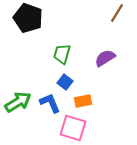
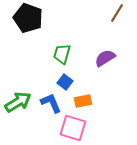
blue L-shape: moved 1 px right
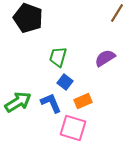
green trapezoid: moved 4 px left, 3 px down
orange rectangle: rotated 12 degrees counterclockwise
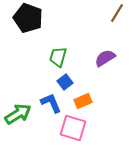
blue square: rotated 14 degrees clockwise
green arrow: moved 12 px down
